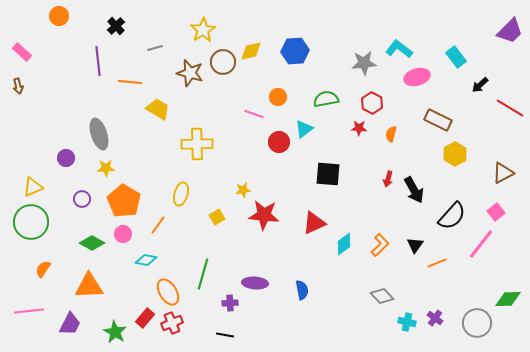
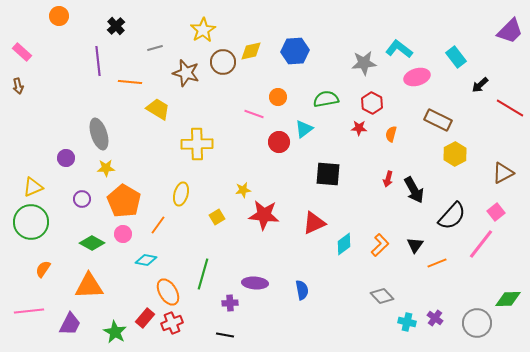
brown star at (190, 73): moved 4 px left
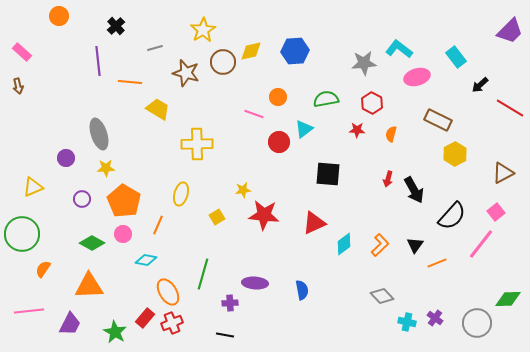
red star at (359, 128): moved 2 px left, 2 px down
green circle at (31, 222): moved 9 px left, 12 px down
orange line at (158, 225): rotated 12 degrees counterclockwise
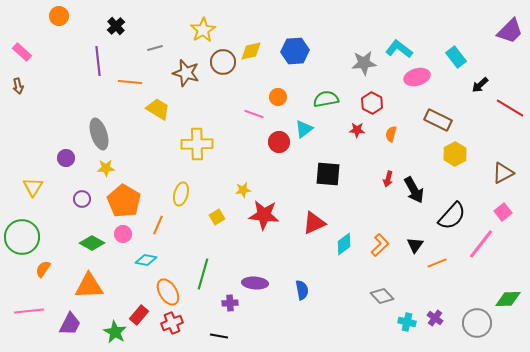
yellow triangle at (33, 187): rotated 35 degrees counterclockwise
pink square at (496, 212): moved 7 px right
green circle at (22, 234): moved 3 px down
red rectangle at (145, 318): moved 6 px left, 3 px up
black line at (225, 335): moved 6 px left, 1 px down
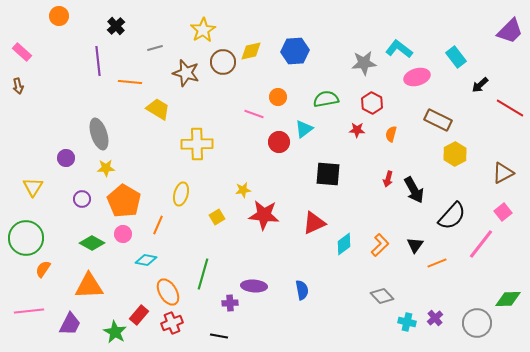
green circle at (22, 237): moved 4 px right, 1 px down
purple ellipse at (255, 283): moved 1 px left, 3 px down
purple cross at (435, 318): rotated 14 degrees clockwise
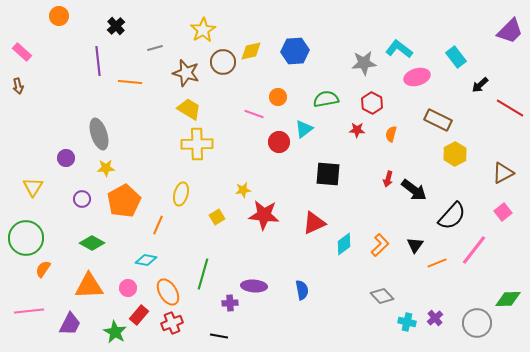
yellow trapezoid at (158, 109): moved 31 px right
black arrow at (414, 190): rotated 24 degrees counterclockwise
orange pentagon at (124, 201): rotated 12 degrees clockwise
pink circle at (123, 234): moved 5 px right, 54 px down
pink line at (481, 244): moved 7 px left, 6 px down
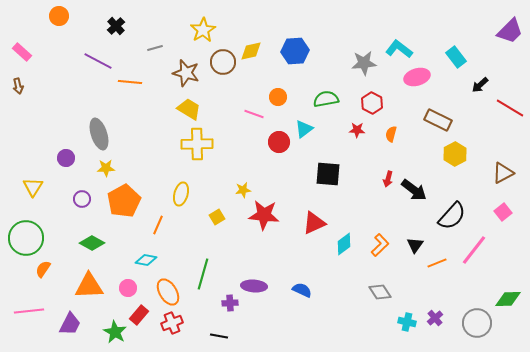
purple line at (98, 61): rotated 56 degrees counterclockwise
blue semicircle at (302, 290): rotated 54 degrees counterclockwise
gray diamond at (382, 296): moved 2 px left, 4 px up; rotated 10 degrees clockwise
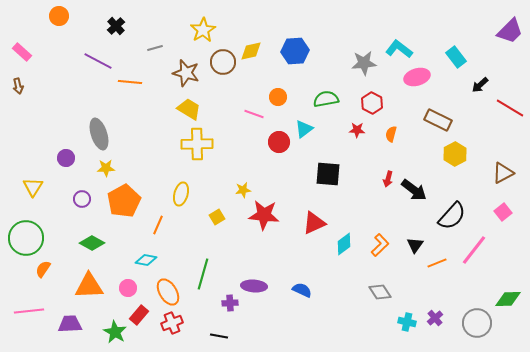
purple trapezoid at (70, 324): rotated 120 degrees counterclockwise
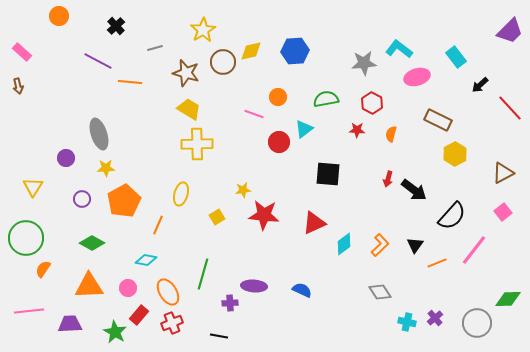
red line at (510, 108): rotated 16 degrees clockwise
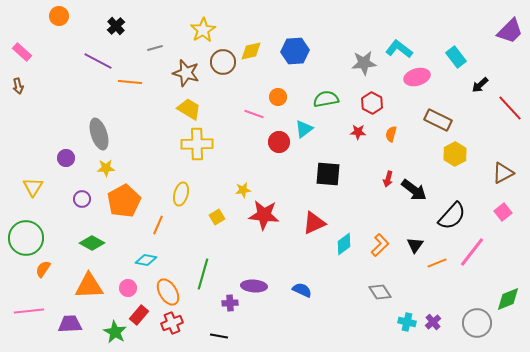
red star at (357, 130): moved 1 px right, 2 px down
pink line at (474, 250): moved 2 px left, 2 px down
green diamond at (508, 299): rotated 20 degrees counterclockwise
purple cross at (435, 318): moved 2 px left, 4 px down
